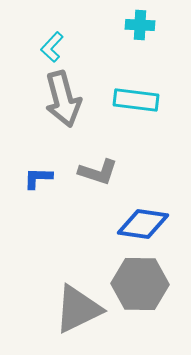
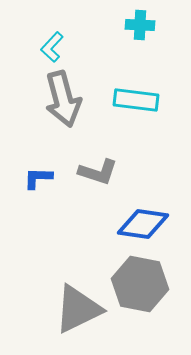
gray hexagon: rotated 10 degrees clockwise
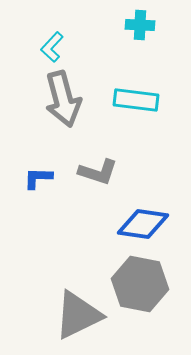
gray triangle: moved 6 px down
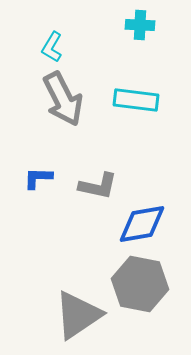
cyan L-shape: rotated 12 degrees counterclockwise
gray arrow: rotated 12 degrees counterclockwise
gray L-shape: moved 14 px down; rotated 6 degrees counterclockwise
blue diamond: moved 1 px left; rotated 18 degrees counterclockwise
gray triangle: rotated 8 degrees counterclockwise
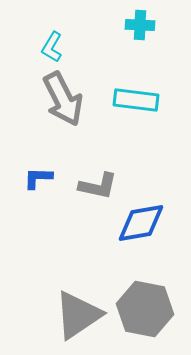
blue diamond: moved 1 px left, 1 px up
gray hexagon: moved 5 px right, 25 px down
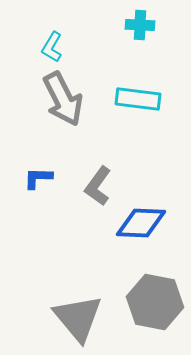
cyan rectangle: moved 2 px right, 1 px up
gray L-shape: rotated 114 degrees clockwise
blue diamond: rotated 12 degrees clockwise
gray hexagon: moved 10 px right, 7 px up
gray triangle: moved 3 px down; rotated 36 degrees counterclockwise
